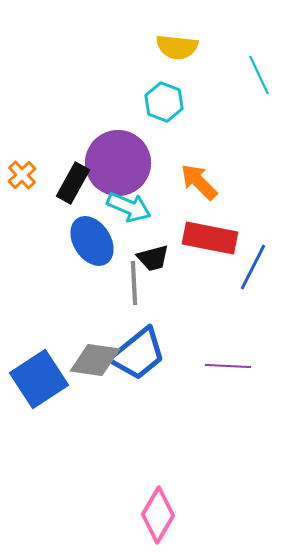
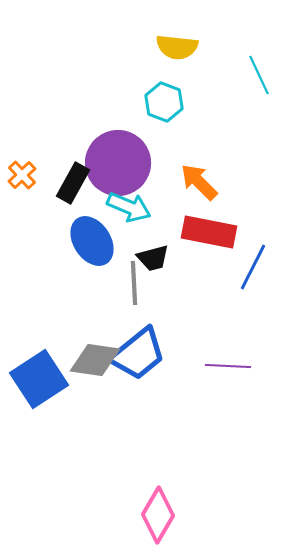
red rectangle: moved 1 px left, 6 px up
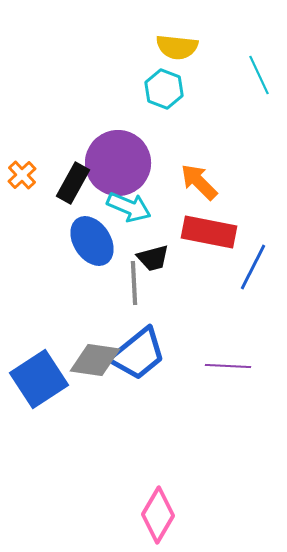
cyan hexagon: moved 13 px up
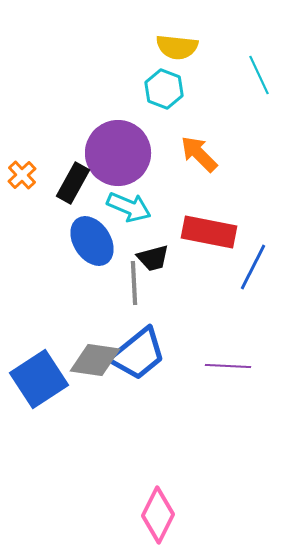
purple circle: moved 10 px up
orange arrow: moved 28 px up
pink diamond: rotated 4 degrees counterclockwise
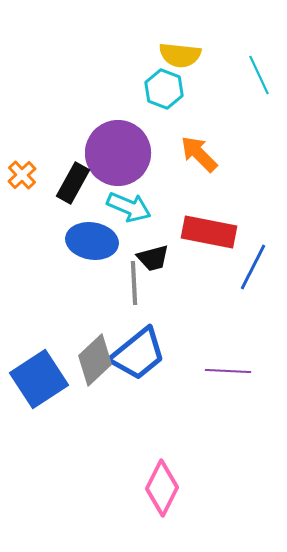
yellow semicircle: moved 3 px right, 8 px down
blue ellipse: rotated 48 degrees counterclockwise
gray diamond: rotated 51 degrees counterclockwise
purple line: moved 5 px down
pink diamond: moved 4 px right, 27 px up
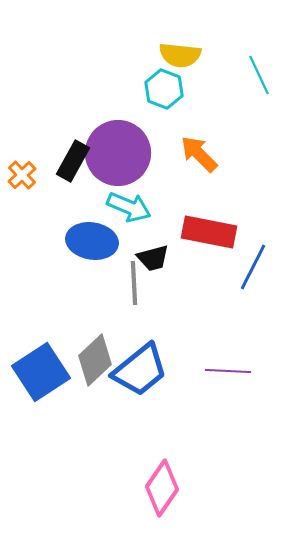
black rectangle: moved 22 px up
blue trapezoid: moved 2 px right, 16 px down
blue square: moved 2 px right, 7 px up
pink diamond: rotated 8 degrees clockwise
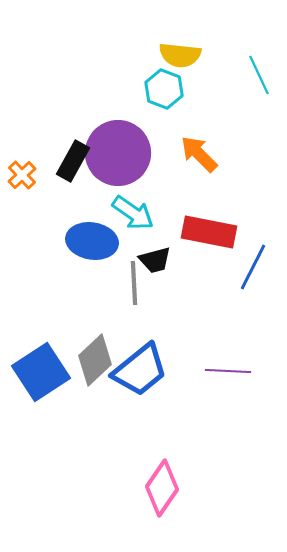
cyan arrow: moved 4 px right, 6 px down; rotated 12 degrees clockwise
black trapezoid: moved 2 px right, 2 px down
